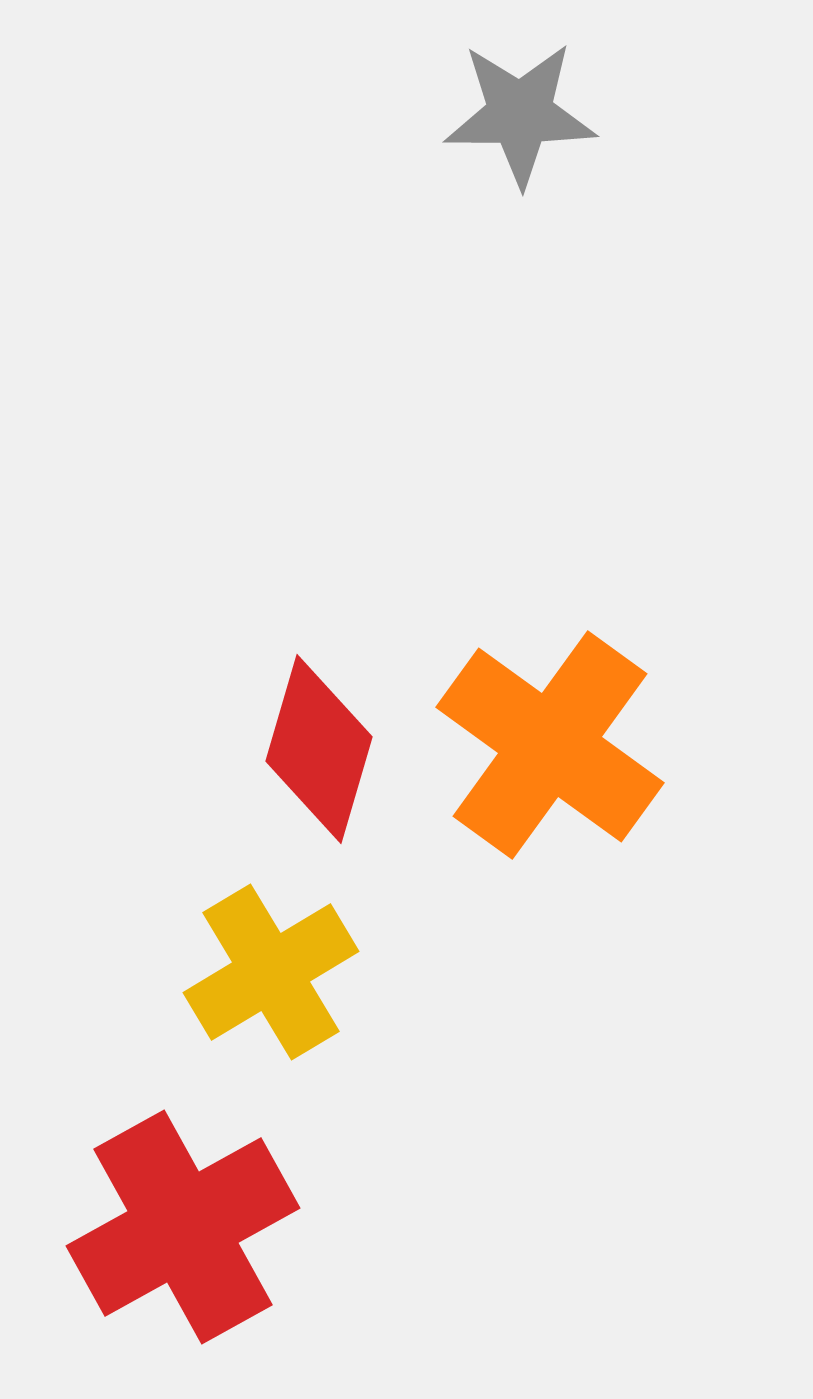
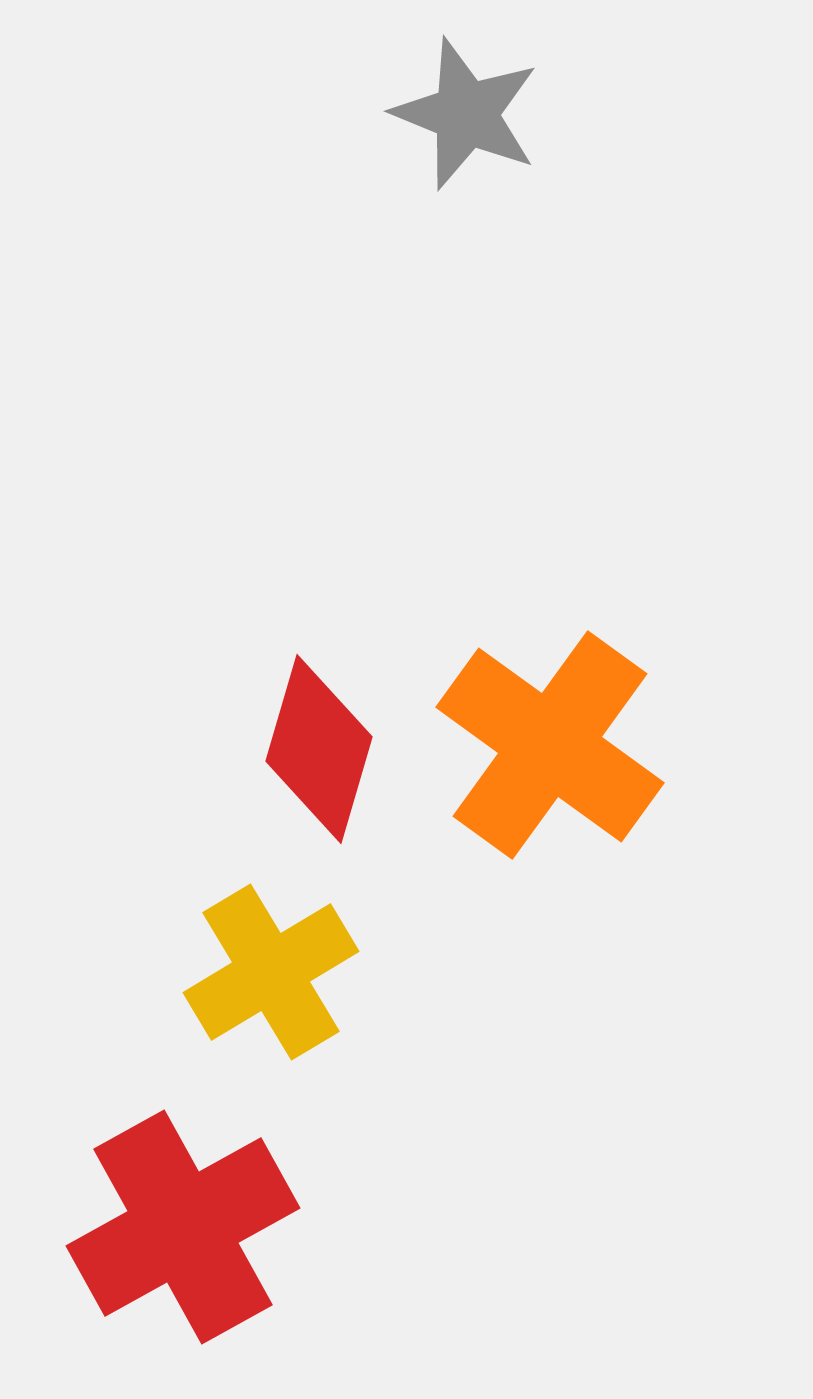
gray star: moved 54 px left; rotated 22 degrees clockwise
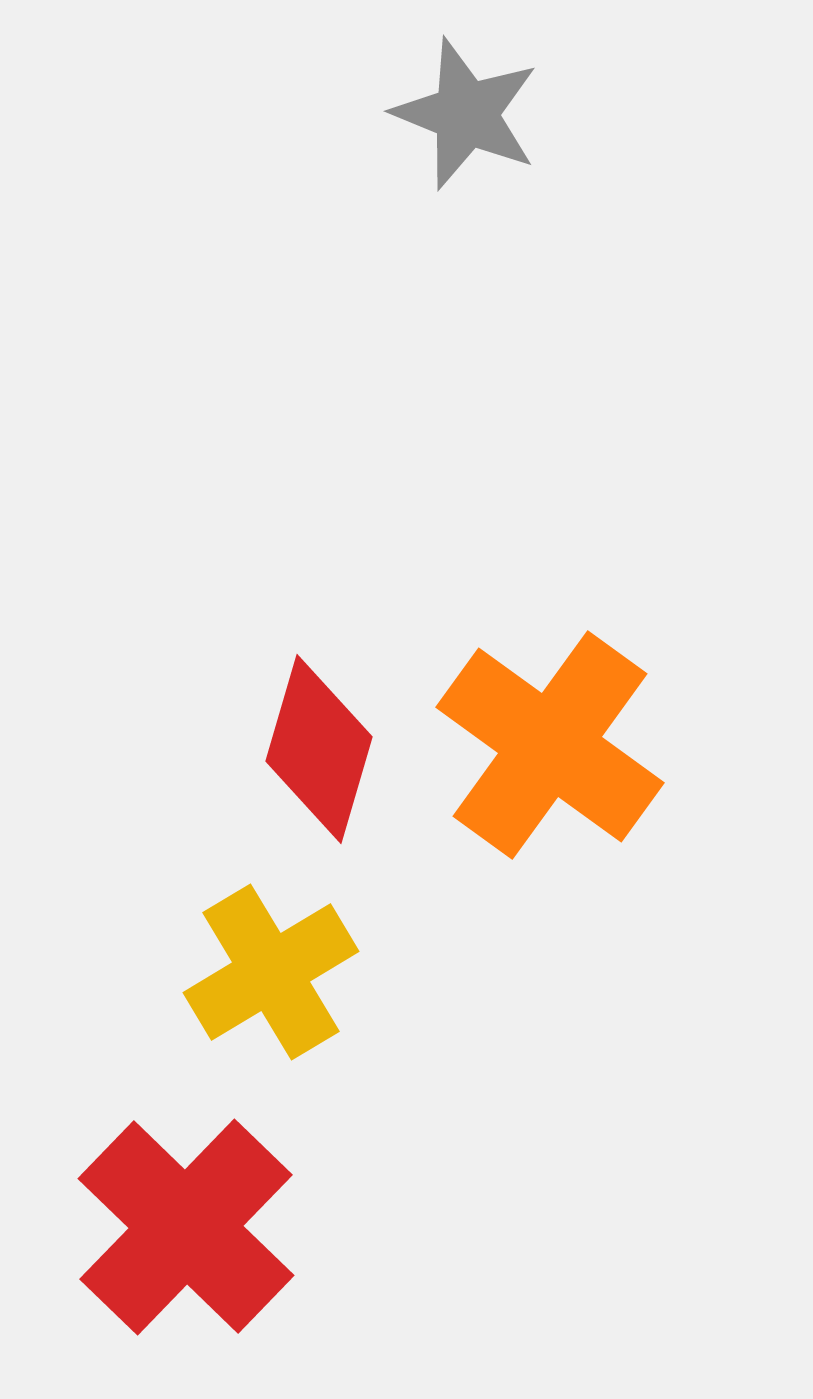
red cross: moved 3 px right; rotated 17 degrees counterclockwise
